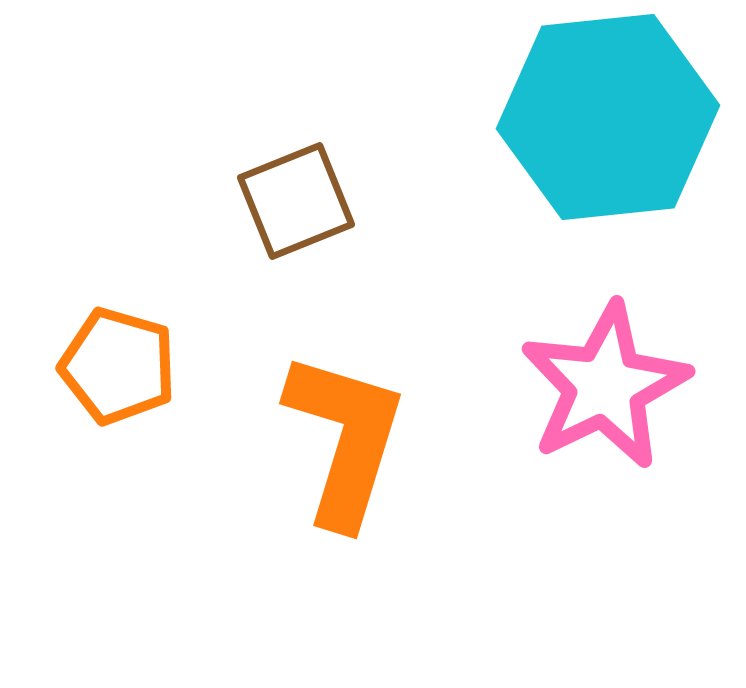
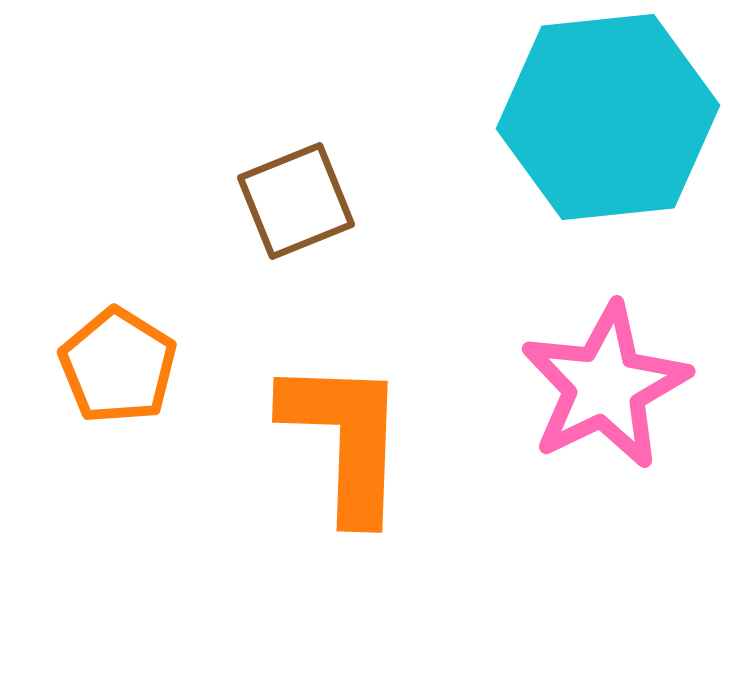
orange pentagon: rotated 16 degrees clockwise
orange L-shape: rotated 15 degrees counterclockwise
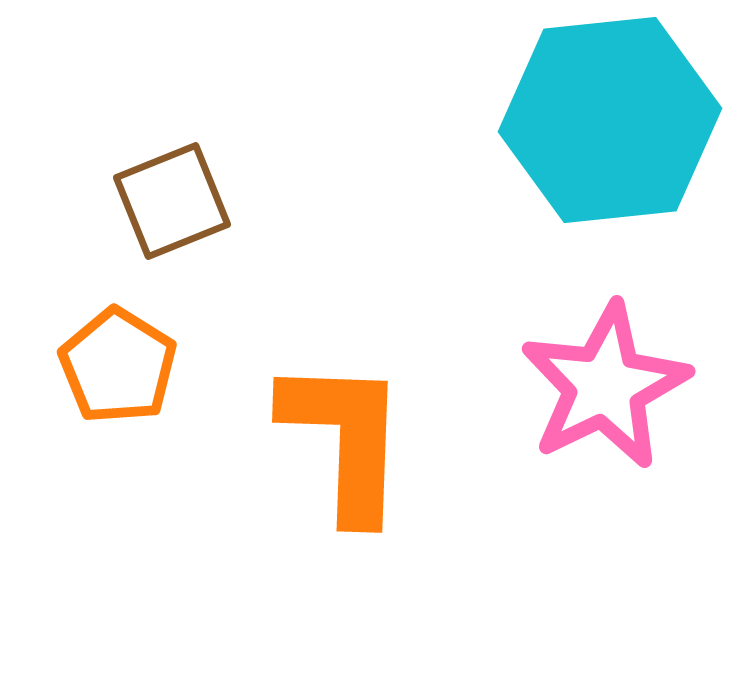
cyan hexagon: moved 2 px right, 3 px down
brown square: moved 124 px left
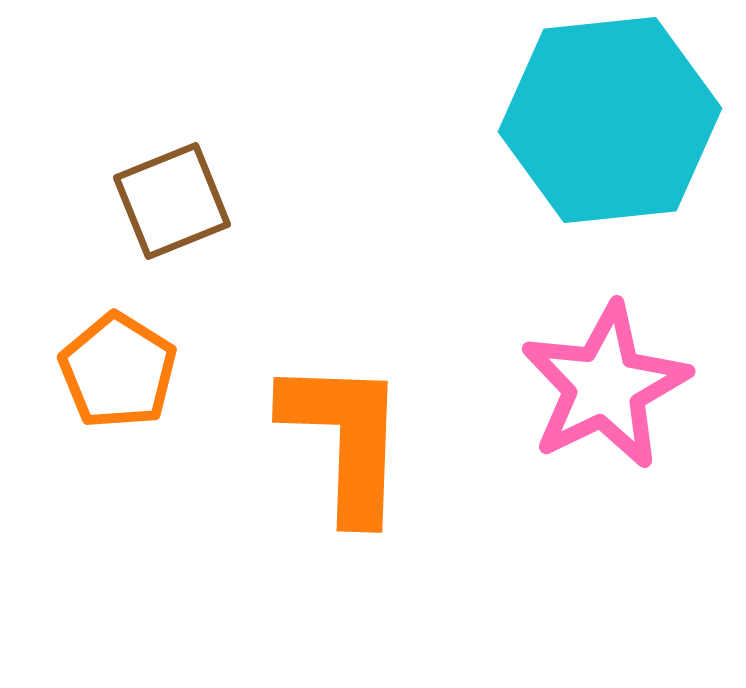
orange pentagon: moved 5 px down
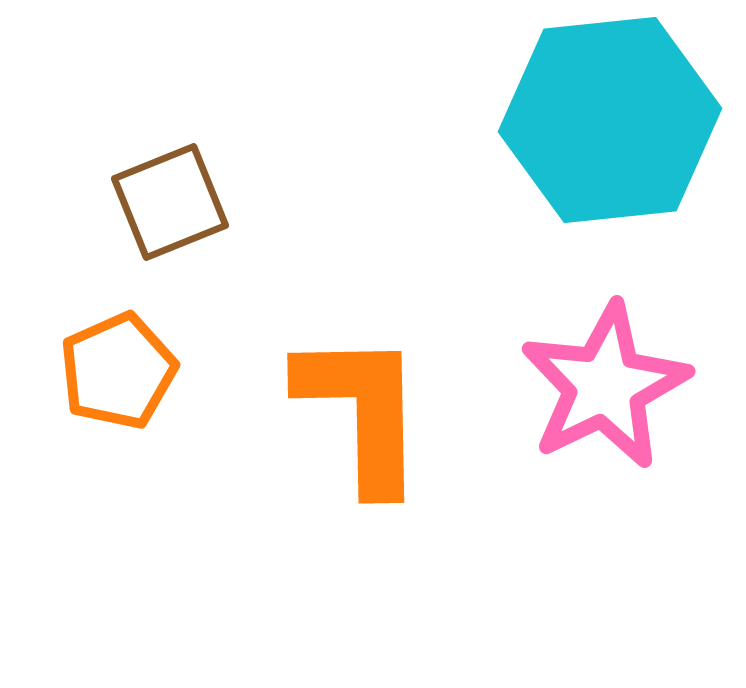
brown square: moved 2 px left, 1 px down
orange pentagon: rotated 16 degrees clockwise
orange L-shape: moved 17 px right, 28 px up; rotated 3 degrees counterclockwise
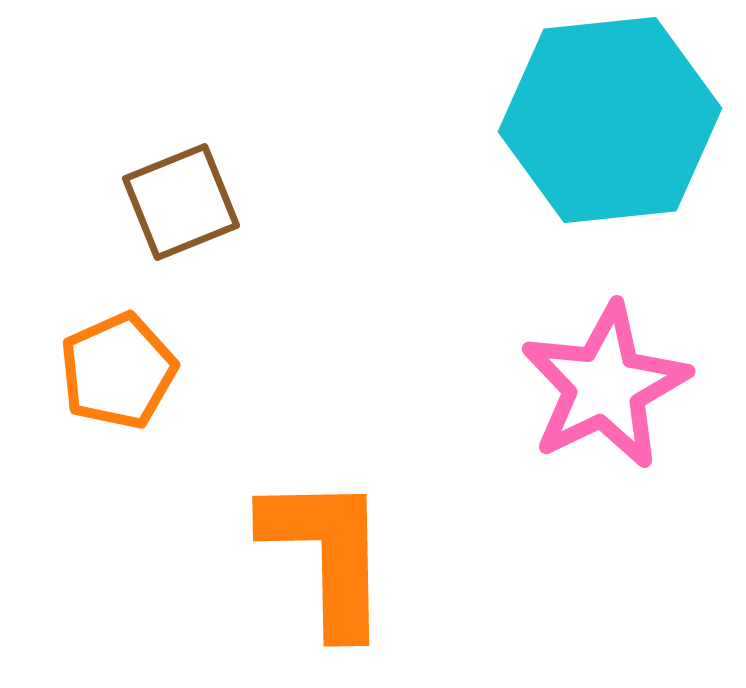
brown square: moved 11 px right
orange L-shape: moved 35 px left, 143 px down
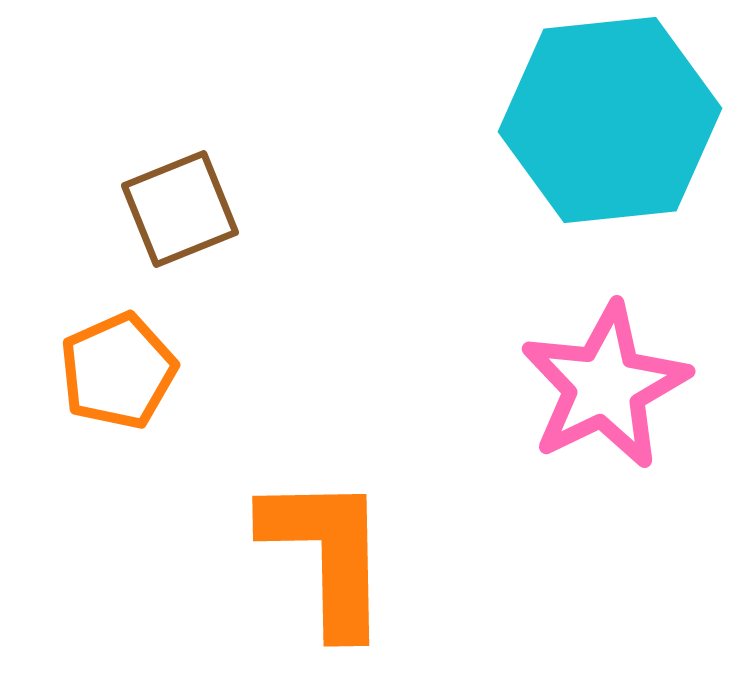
brown square: moved 1 px left, 7 px down
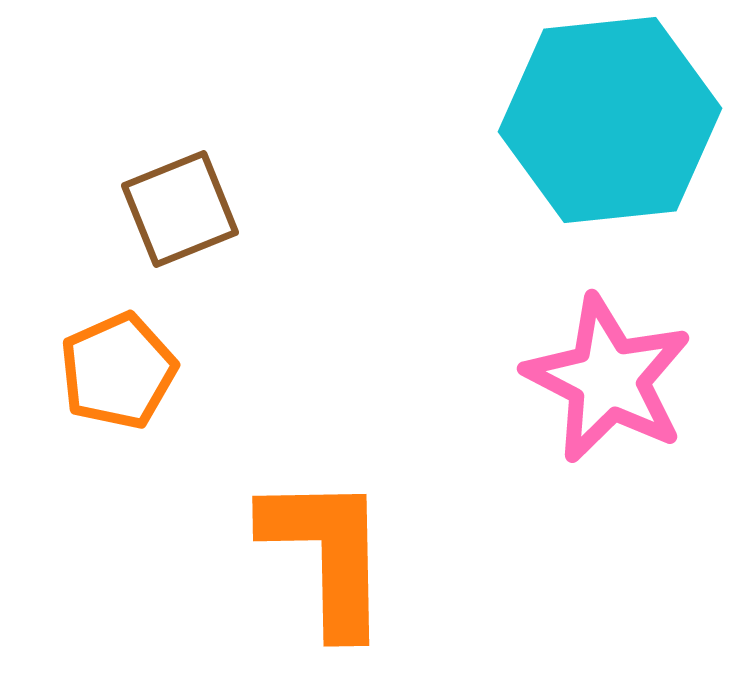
pink star: moved 3 px right, 7 px up; rotated 19 degrees counterclockwise
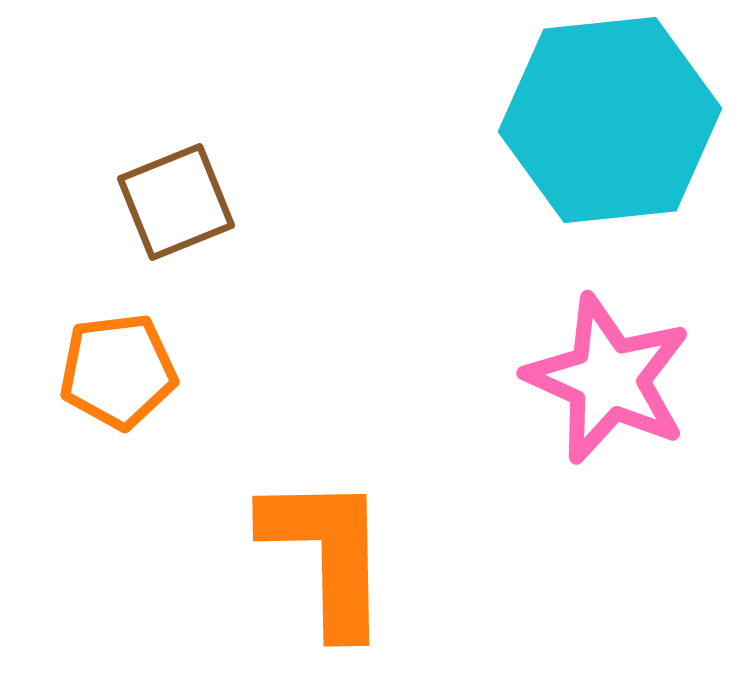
brown square: moved 4 px left, 7 px up
orange pentagon: rotated 17 degrees clockwise
pink star: rotated 3 degrees counterclockwise
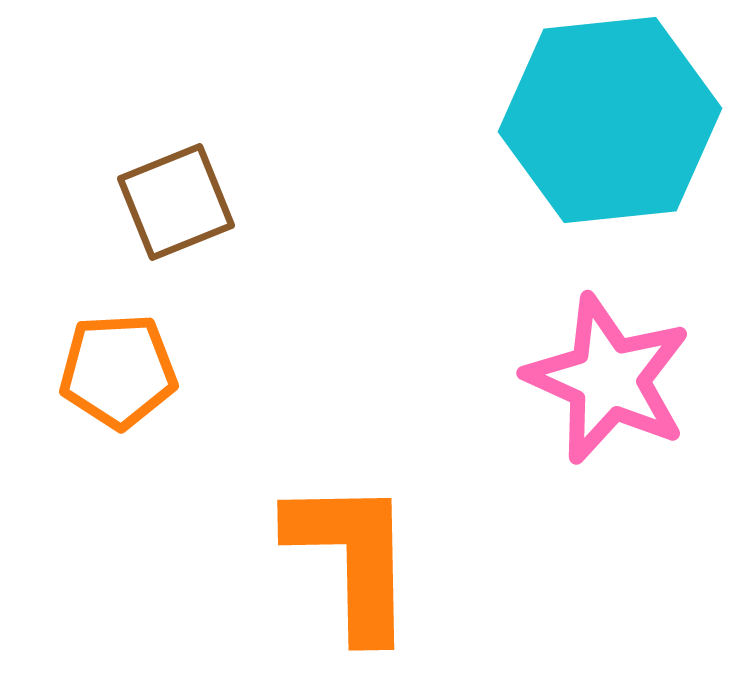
orange pentagon: rotated 4 degrees clockwise
orange L-shape: moved 25 px right, 4 px down
